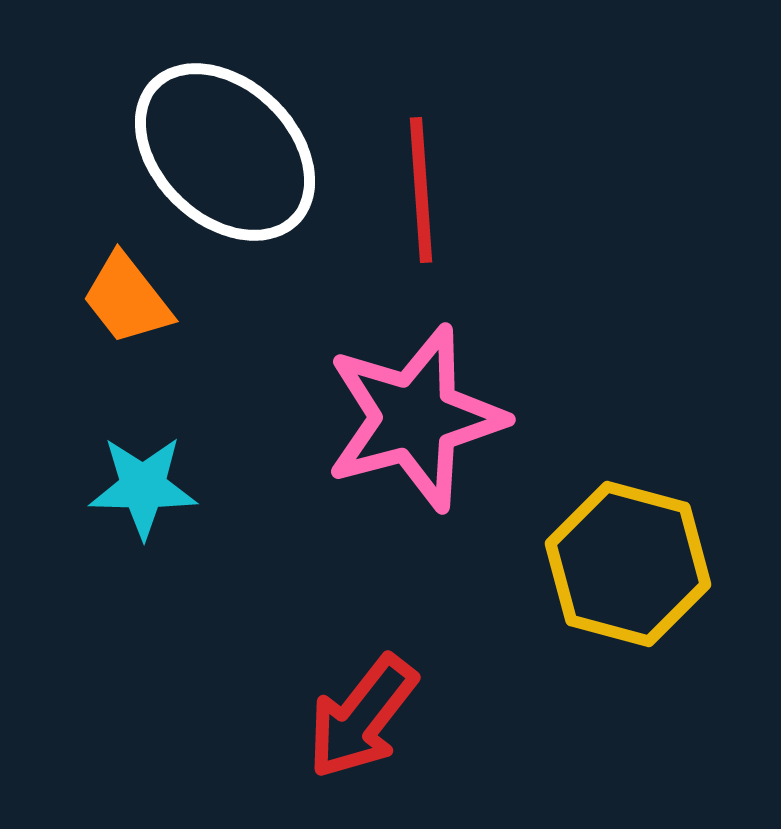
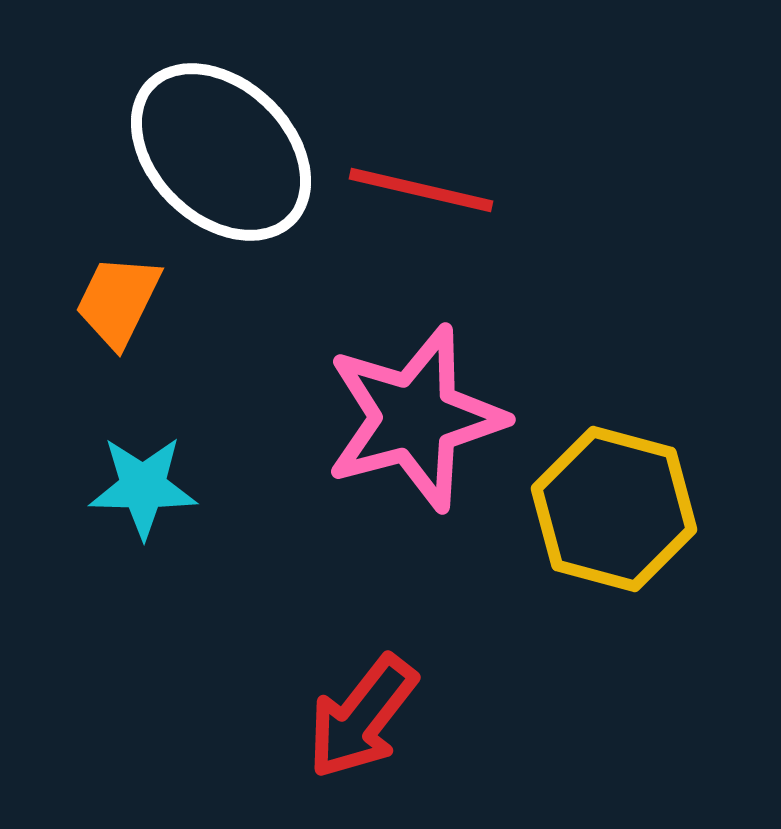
white ellipse: moved 4 px left
red line: rotated 73 degrees counterclockwise
orange trapezoid: moved 9 px left, 2 px down; rotated 64 degrees clockwise
yellow hexagon: moved 14 px left, 55 px up
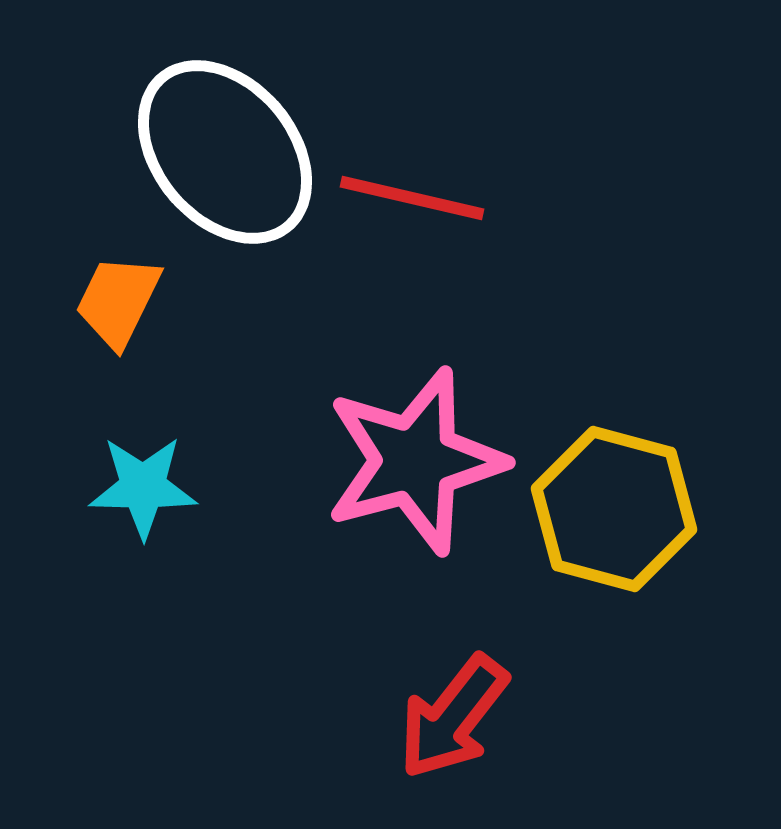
white ellipse: moved 4 px right; rotated 6 degrees clockwise
red line: moved 9 px left, 8 px down
pink star: moved 43 px down
red arrow: moved 91 px right
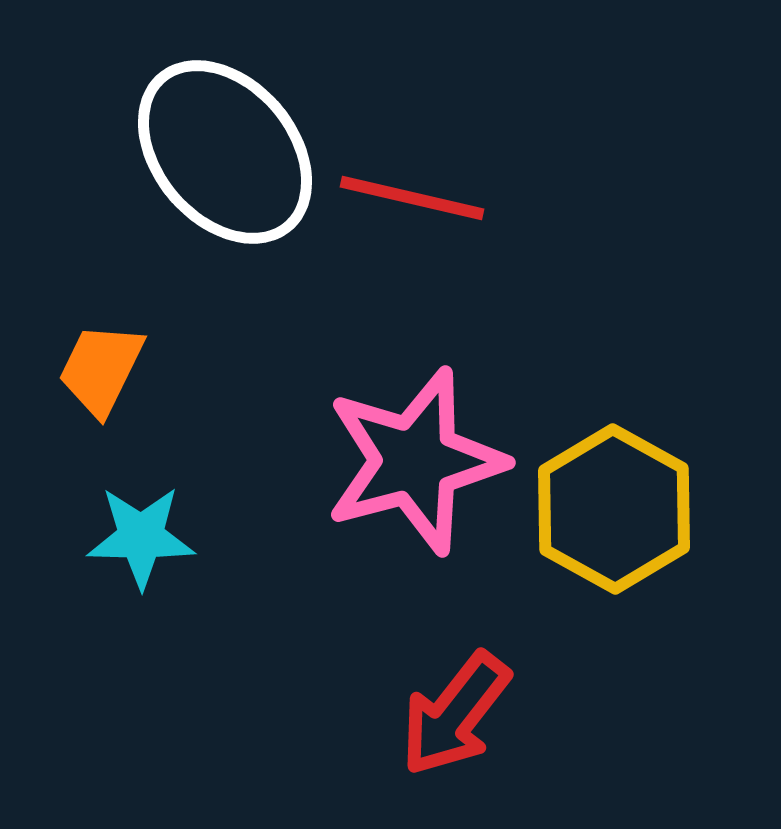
orange trapezoid: moved 17 px left, 68 px down
cyan star: moved 2 px left, 50 px down
yellow hexagon: rotated 14 degrees clockwise
red arrow: moved 2 px right, 3 px up
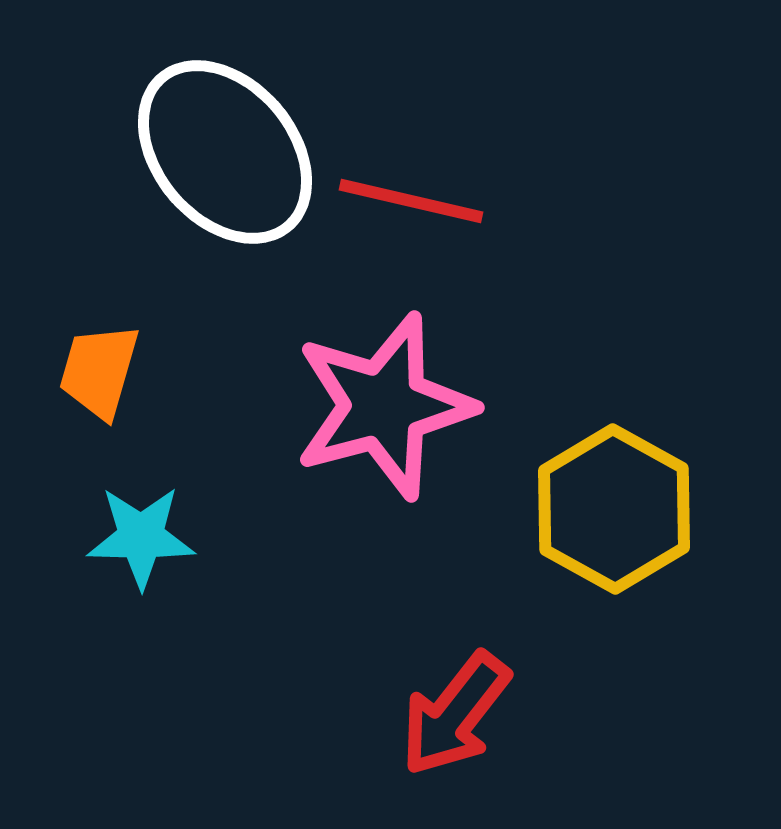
red line: moved 1 px left, 3 px down
orange trapezoid: moved 2 px left, 2 px down; rotated 10 degrees counterclockwise
pink star: moved 31 px left, 55 px up
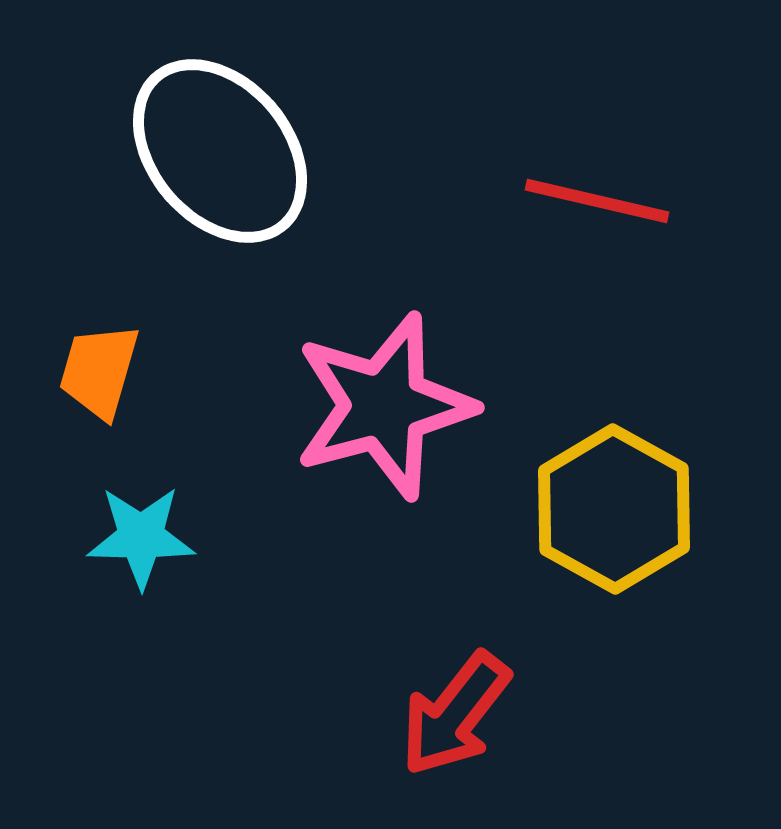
white ellipse: moved 5 px left, 1 px up
red line: moved 186 px right
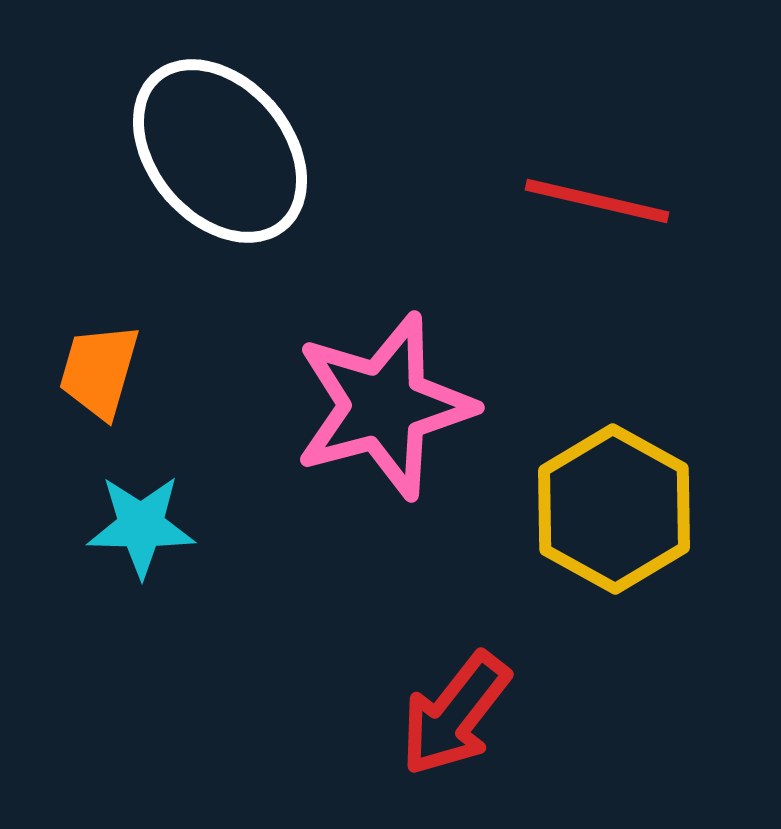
cyan star: moved 11 px up
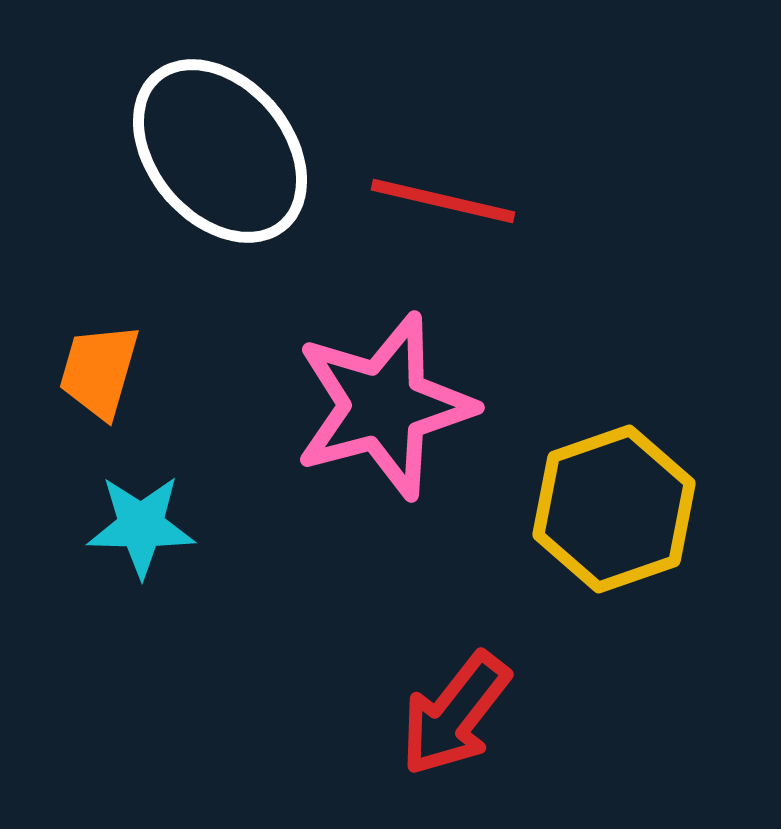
red line: moved 154 px left
yellow hexagon: rotated 12 degrees clockwise
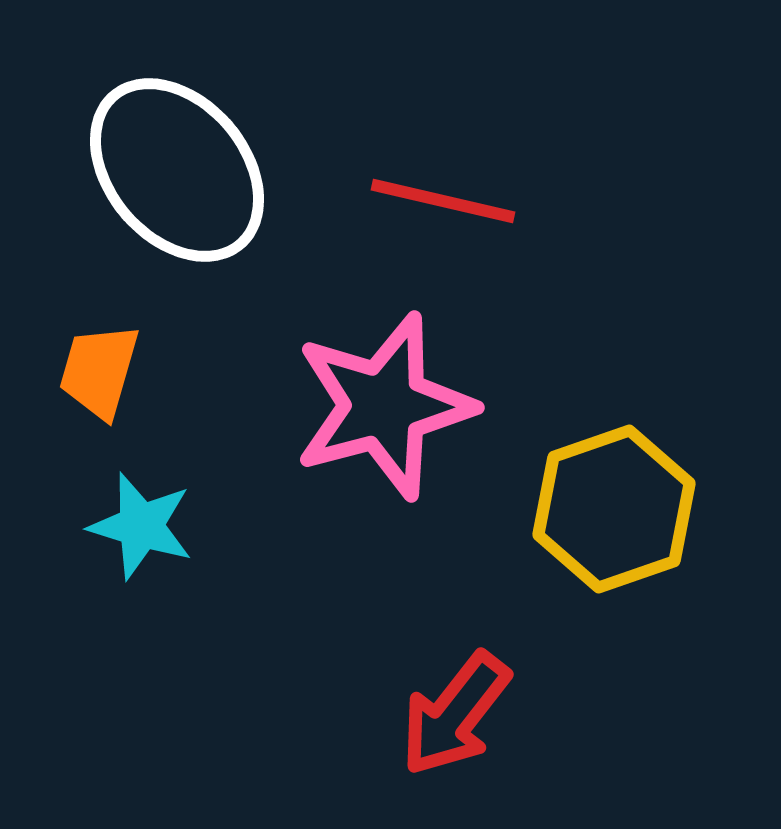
white ellipse: moved 43 px left, 19 px down
cyan star: rotated 16 degrees clockwise
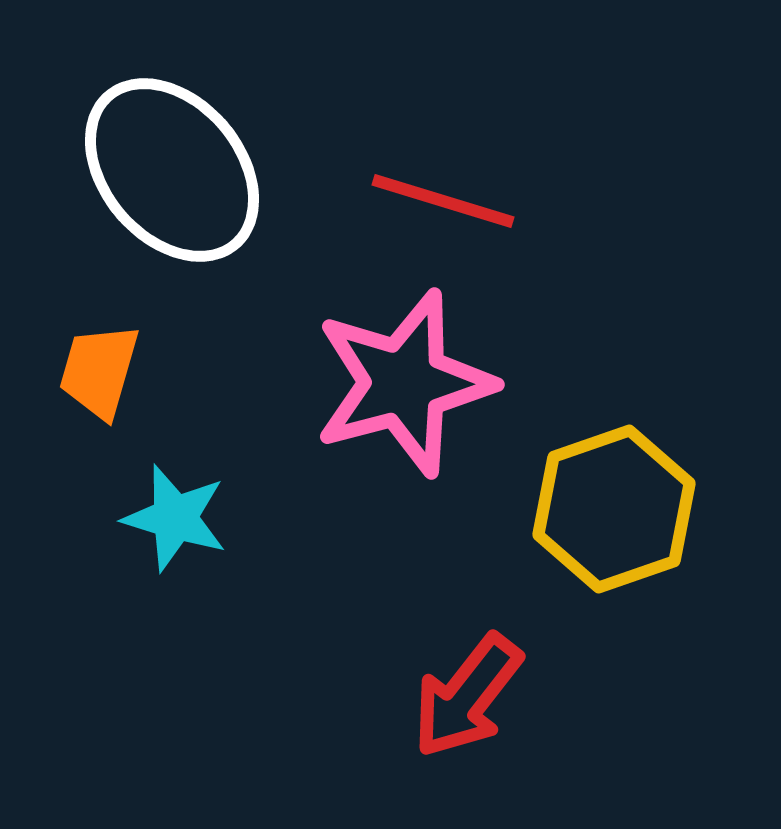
white ellipse: moved 5 px left
red line: rotated 4 degrees clockwise
pink star: moved 20 px right, 23 px up
cyan star: moved 34 px right, 8 px up
red arrow: moved 12 px right, 18 px up
